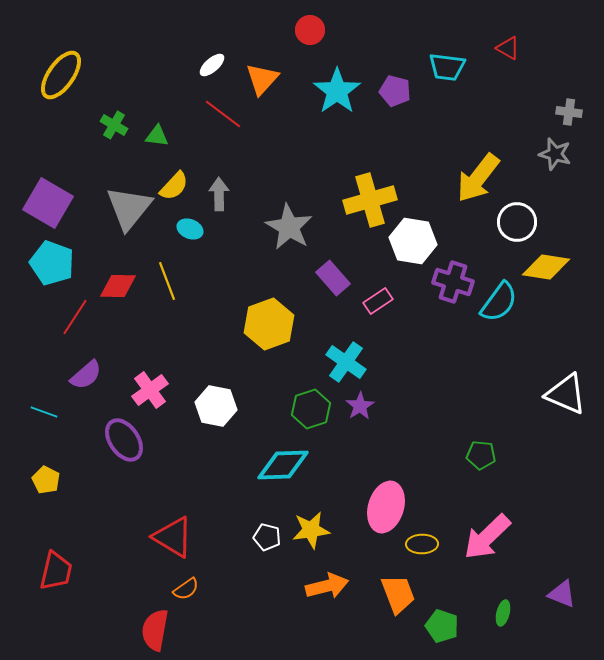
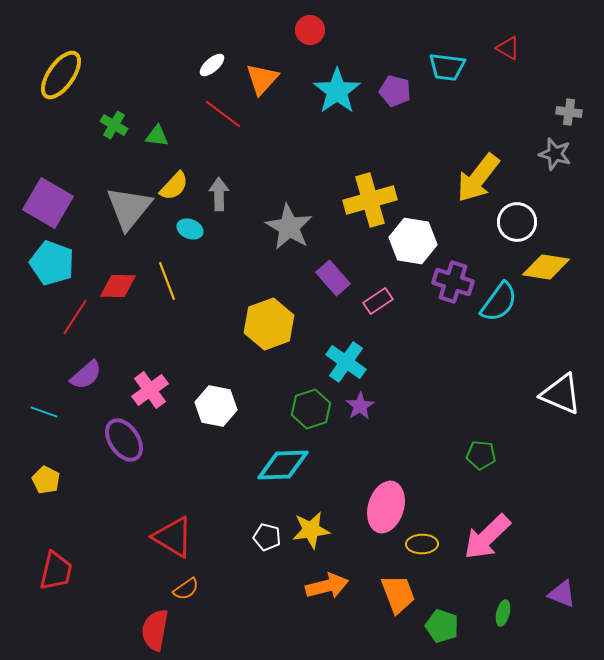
white triangle at (566, 394): moved 5 px left
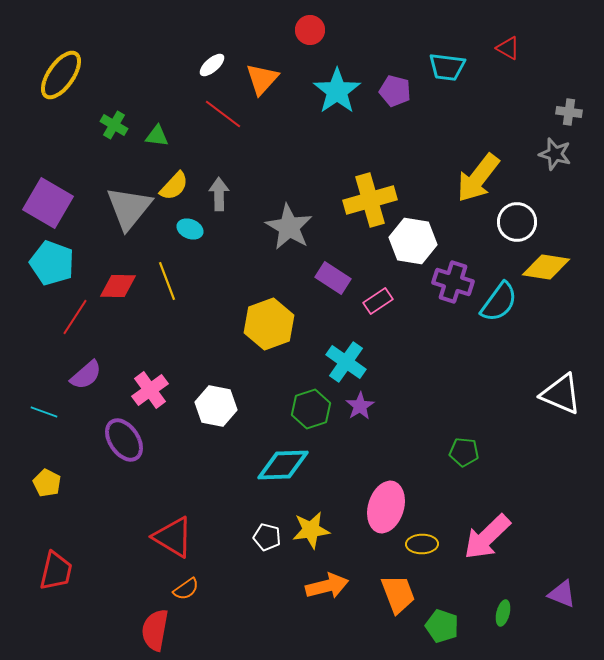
purple rectangle at (333, 278): rotated 16 degrees counterclockwise
green pentagon at (481, 455): moved 17 px left, 3 px up
yellow pentagon at (46, 480): moved 1 px right, 3 px down
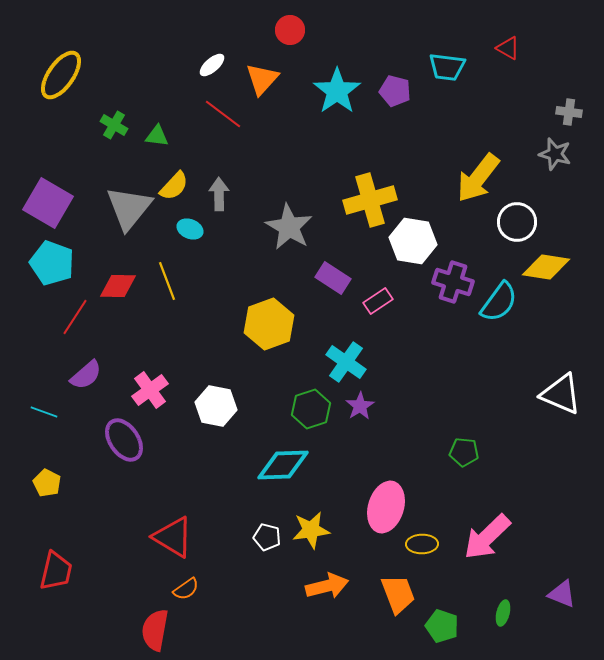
red circle at (310, 30): moved 20 px left
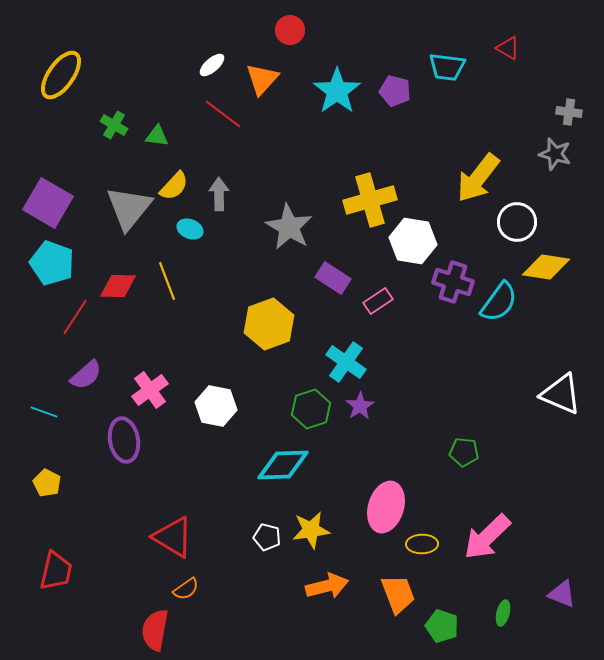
purple ellipse at (124, 440): rotated 24 degrees clockwise
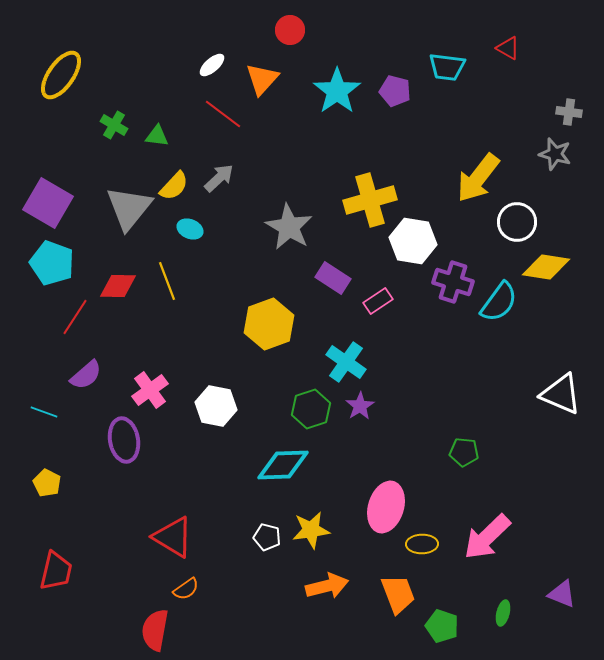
gray arrow at (219, 194): moved 16 px up; rotated 48 degrees clockwise
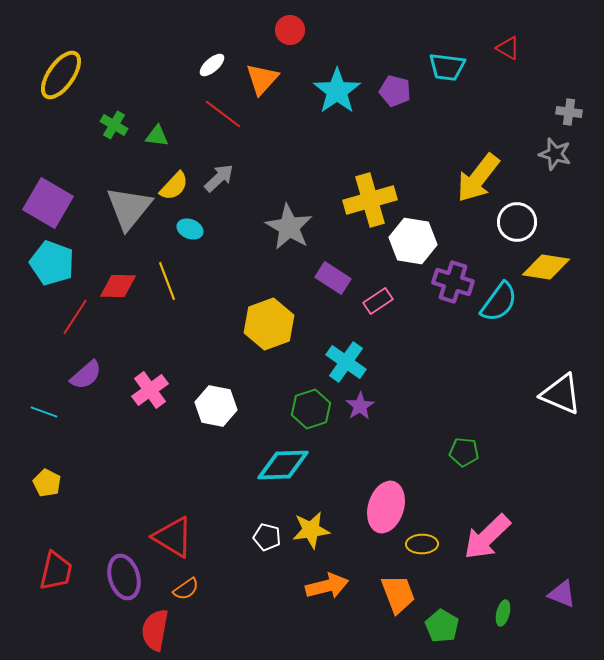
purple ellipse at (124, 440): moved 137 px down; rotated 6 degrees counterclockwise
green pentagon at (442, 626): rotated 12 degrees clockwise
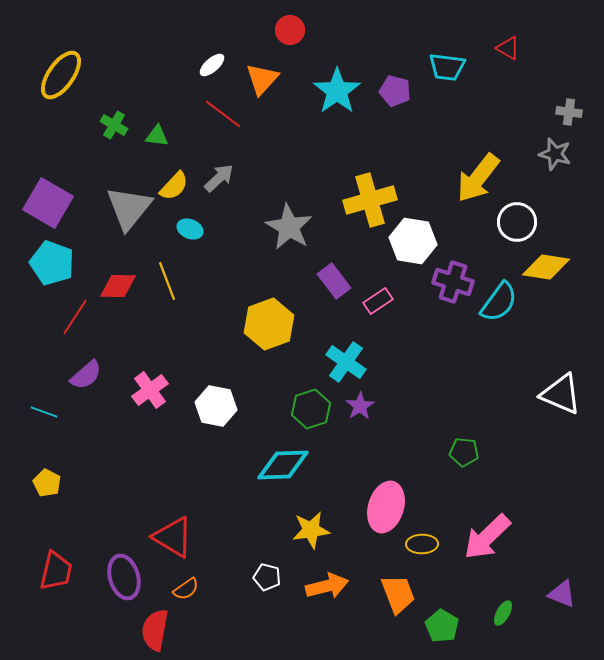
purple rectangle at (333, 278): moved 1 px right, 3 px down; rotated 20 degrees clockwise
white pentagon at (267, 537): moved 40 px down
green ellipse at (503, 613): rotated 15 degrees clockwise
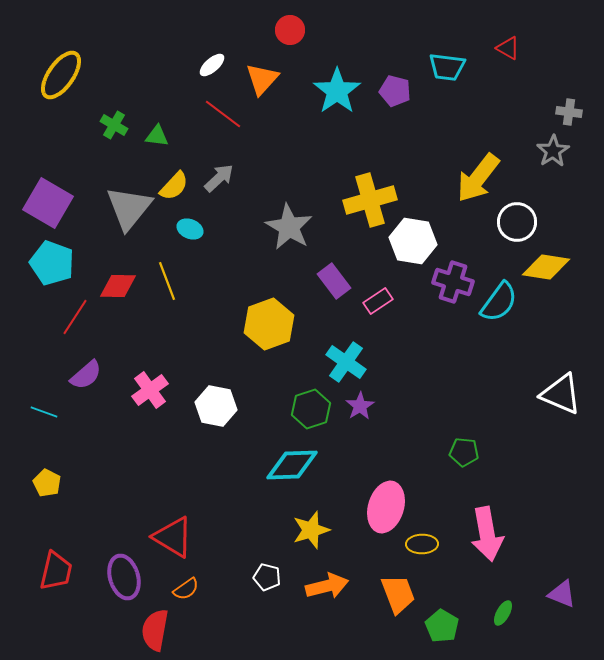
gray star at (555, 154): moved 2 px left, 3 px up; rotated 24 degrees clockwise
cyan diamond at (283, 465): moved 9 px right
yellow star at (311, 530): rotated 9 degrees counterclockwise
pink arrow at (487, 537): moved 3 px up; rotated 56 degrees counterclockwise
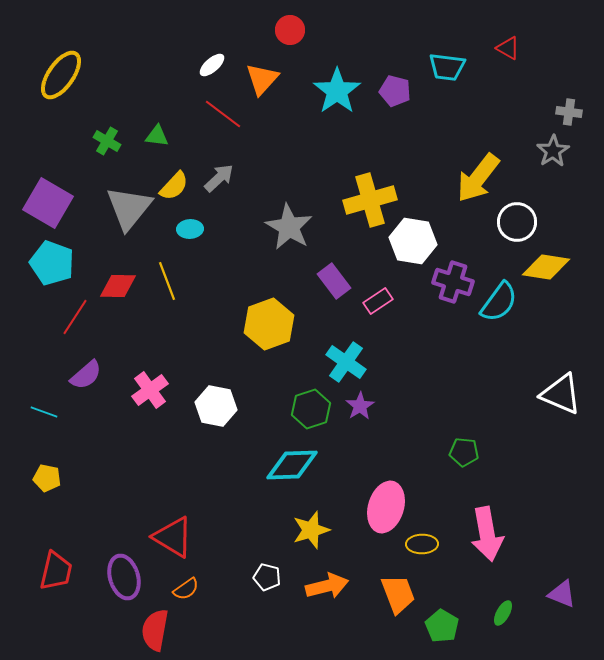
green cross at (114, 125): moved 7 px left, 16 px down
cyan ellipse at (190, 229): rotated 25 degrees counterclockwise
yellow pentagon at (47, 483): moved 5 px up; rotated 16 degrees counterclockwise
